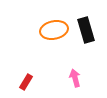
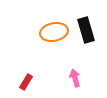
orange ellipse: moved 2 px down
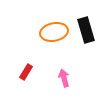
pink arrow: moved 11 px left
red rectangle: moved 10 px up
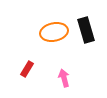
red rectangle: moved 1 px right, 3 px up
